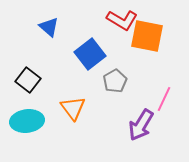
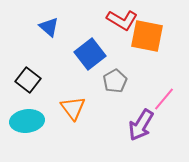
pink line: rotated 15 degrees clockwise
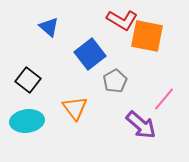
orange triangle: moved 2 px right
purple arrow: rotated 80 degrees counterclockwise
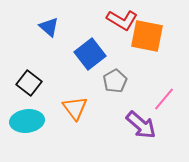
black square: moved 1 px right, 3 px down
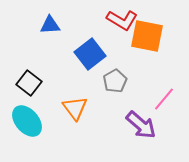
blue triangle: moved 1 px right, 2 px up; rotated 45 degrees counterclockwise
cyan ellipse: rotated 56 degrees clockwise
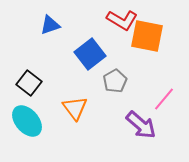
blue triangle: rotated 15 degrees counterclockwise
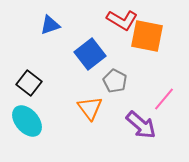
gray pentagon: rotated 15 degrees counterclockwise
orange triangle: moved 15 px right
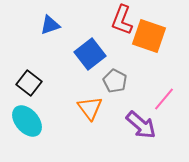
red L-shape: rotated 80 degrees clockwise
orange square: moved 2 px right; rotated 8 degrees clockwise
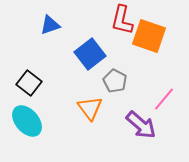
red L-shape: rotated 8 degrees counterclockwise
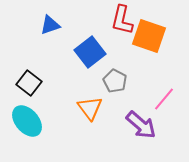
blue square: moved 2 px up
